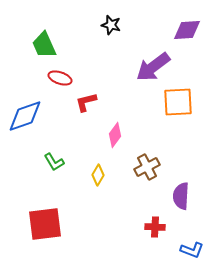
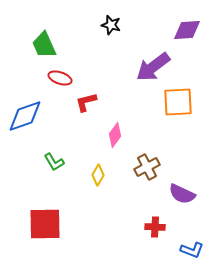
purple semicircle: moved 1 px right, 2 px up; rotated 68 degrees counterclockwise
red square: rotated 6 degrees clockwise
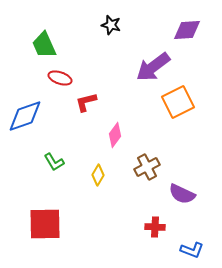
orange square: rotated 24 degrees counterclockwise
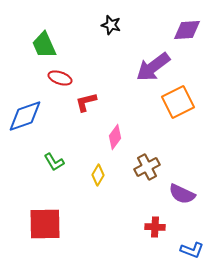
pink diamond: moved 2 px down
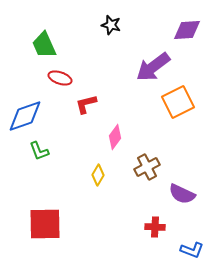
red L-shape: moved 2 px down
green L-shape: moved 15 px left, 11 px up; rotated 10 degrees clockwise
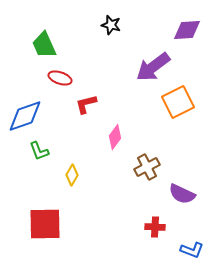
yellow diamond: moved 26 px left
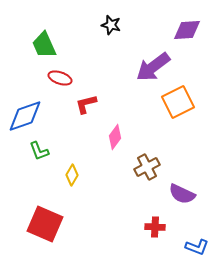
red square: rotated 24 degrees clockwise
blue L-shape: moved 5 px right, 3 px up
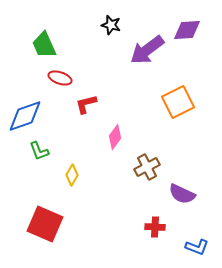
purple arrow: moved 6 px left, 17 px up
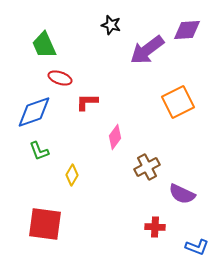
red L-shape: moved 1 px right, 2 px up; rotated 15 degrees clockwise
blue diamond: moved 9 px right, 4 px up
red square: rotated 15 degrees counterclockwise
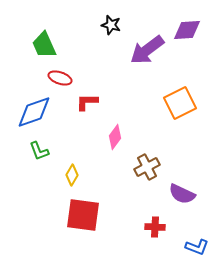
orange square: moved 2 px right, 1 px down
red square: moved 38 px right, 9 px up
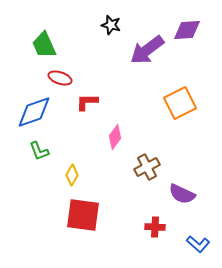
blue L-shape: moved 1 px right, 3 px up; rotated 20 degrees clockwise
